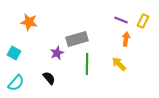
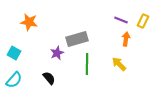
cyan semicircle: moved 2 px left, 3 px up
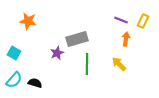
orange star: moved 1 px left, 1 px up
black semicircle: moved 14 px left, 5 px down; rotated 32 degrees counterclockwise
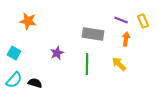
yellow rectangle: rotated 48 degrees counterclockwise
gray rectangle: moved 16 px right, 5 px up; rotated 25 degrees clockwise
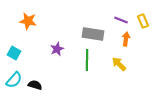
purple star: moved 4 px up
green line: moved 4 px up
black semicircle: moved 2 px down
